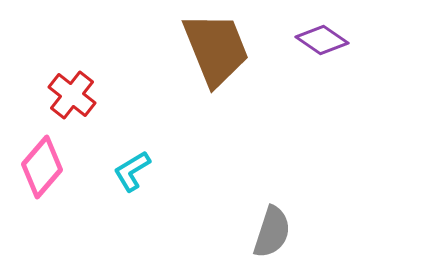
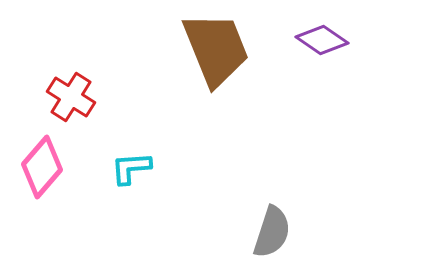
red cross: moved 1 px left, 2 px down; rotated 6 degrees counterclockwise
cyan L-shape: moved 1 px left, 3 px up; rotated 27 degrees clockwise
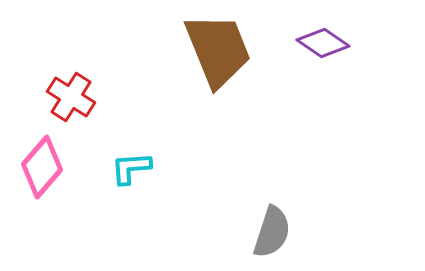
purple diamond: moved 1 px right, 3 px down
brown trapezoid: moved 2 px right, 1 px down
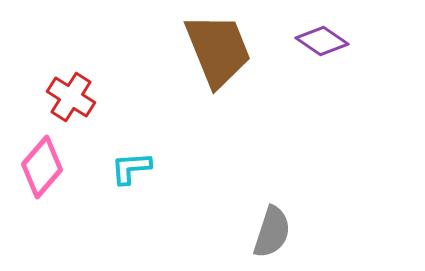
purple diamond: moved 1 px left, 2 px up
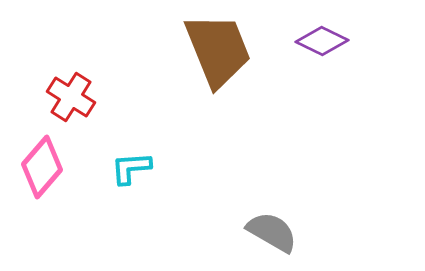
purple diamond: rotated 9 degrees counterclockwise
gray semicircle: rotated 78 degrees counterclockwise
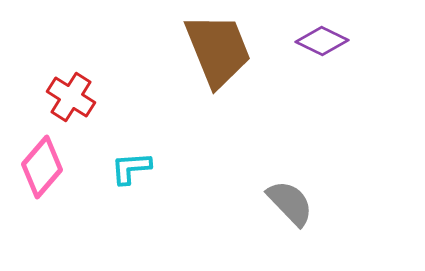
gray semicircle: moved 18 px right, 29 px up; rotated 16 degrees clockwise
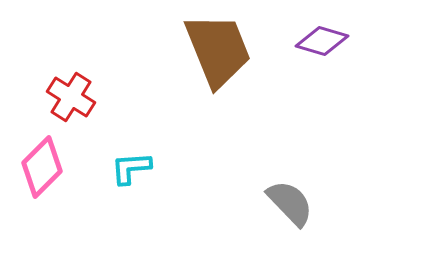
purple diamond: rotated 9 degrees counterclockwise
pink diamond: rotated 4 degrees clockwise
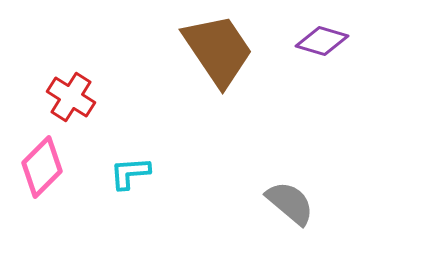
brown trapezoid: rotated 12 degrees counterclockwise
cyan L-shape: moved 1 px left, 5 px down
gray semicircle: rotated 6 degrees counterclockwise
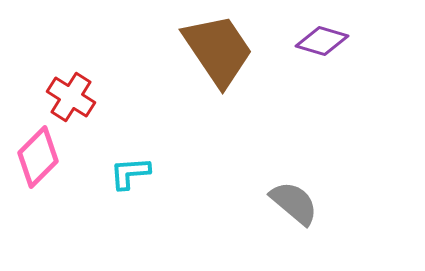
pink diamond: moved 4 px left, 10 px up
gray semicircle: moved 4 px right
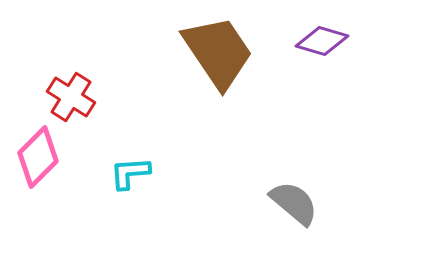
brown trapezoid: moved 2 px down
